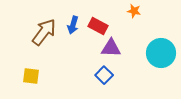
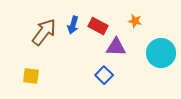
orange star: moved 1 px right, 10 px down
purple triangle: moved 5 px right, 1 px up
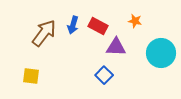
brown arrow: moved 1 px down
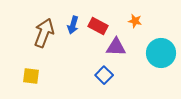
brown arrow: rotated 16 degrees counterclockwise
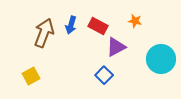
blue arrow: moved 2 px left
purple triangle: rotated 30 degrees counterclockwise
cyan circle: moved 6 px down
yellow square: rotated 36 degrees counterclockwise
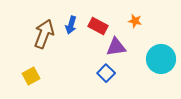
brown arrow: moved 1 px down
purple triangle: rotated 20 degrees clockwise
blue square: moved 2 px right, 2 px up
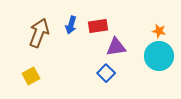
orange star: moved 24 px right, 10 px down
red rectangle: rotated 36 degrees counterclockwise
brown arrow: moved 5 px left, 1 px up
cyan circle: moved 2 px left, 3 px up
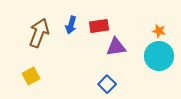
red rectangle: moved 1 px right
blue square: moved 1 px right, 11 px down
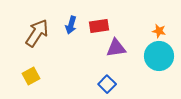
brown arrow: moved 2 px left; rotated 12 degrees clockwise
purple triangle: moved 1 px down
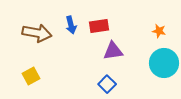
blue arrow: rotated 30 degrees counterclockwise
brown arrow: rotated 68 degrees clockwise
purple triangle: moved 3 px left, 3 px down
cyan circle: moved 5 px right, 7 px down
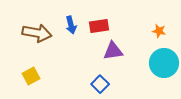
blue square: moved 7 px left
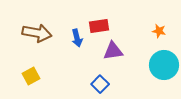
blue arrow: moved 6 px right, 13 px down
cyan circle: moved 2 px down
